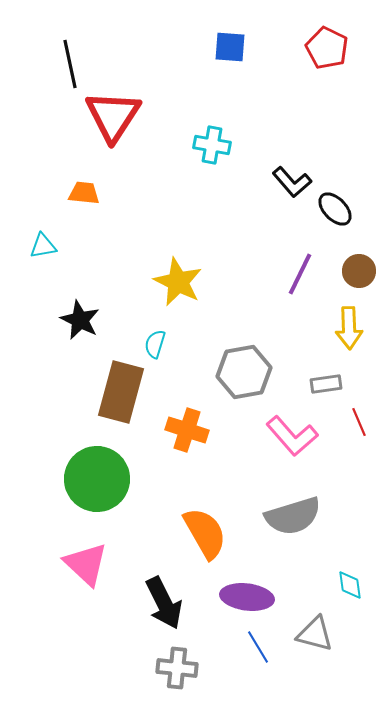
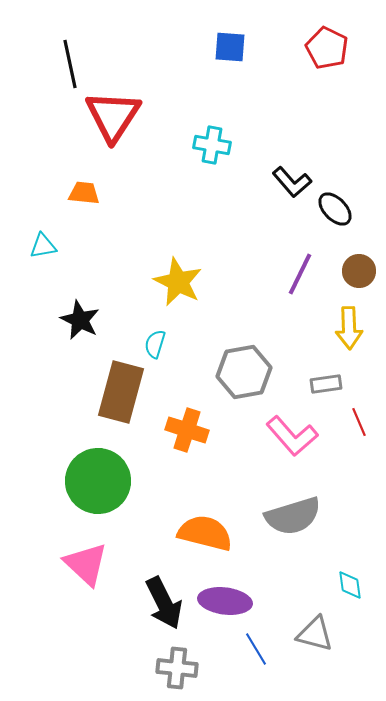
green circle: moved 1 px right, 2 px down
orange semicircle: rotated 46 degrees counterclockwise
purple ellipse: moved 22 px left, 4 px down
blue line: moved 2 px left, 2 px down
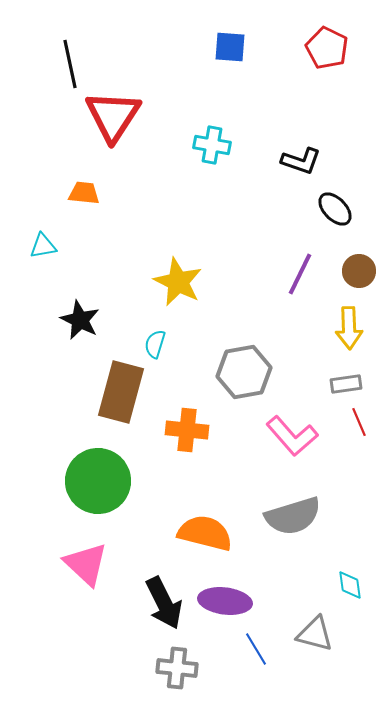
black L-shape: moved 9 px right, 21 px up; rotated 30 degrees counterclockwise
gray rectangle: moved 20 px right
orange cross: rotated 12 degrees counterclockwise
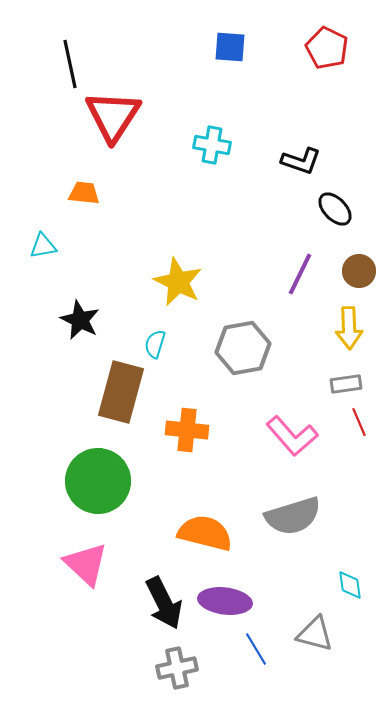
gray hexagon: moved 1 px left, 24 px up
gray cross: rotated 18 degrees counterclockwise
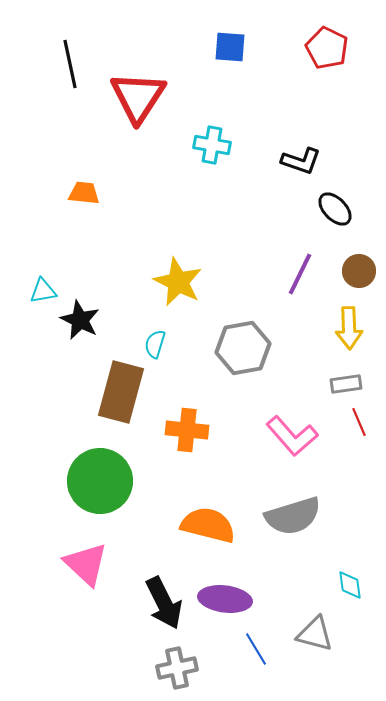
red triangle: moved 25 px right, 19 px up
cyan triangle: moved 45 px down
green circle: moved 2 px right
orange semicircle: moved 3 px right, 8 px up
purple ellipse: moved 2 px up
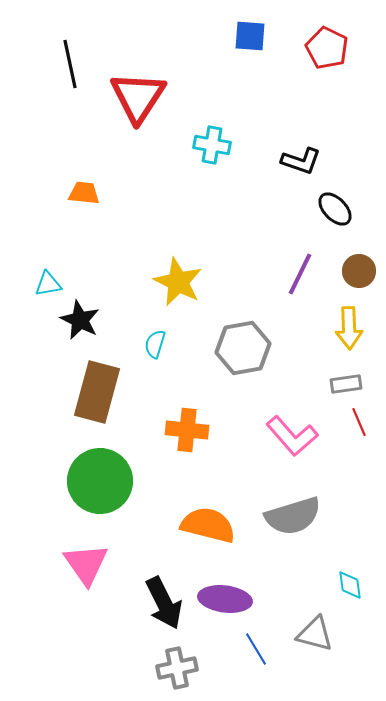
blue square: moved 20 px right, 11 px up
cyan triangle: moved 5 px right, 7 px up
brown rectangle: moved 24 px left
pink triangle: rotated 12 degrees clockwise
